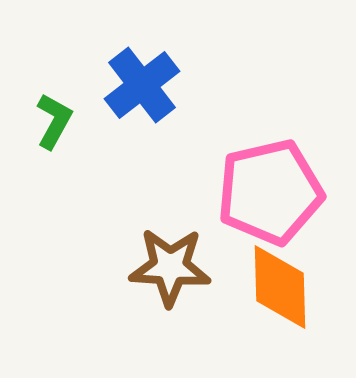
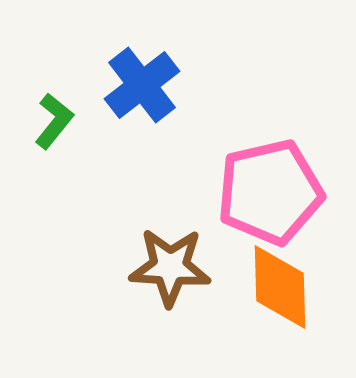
green L-shape: rotated 10 degrees clockwise
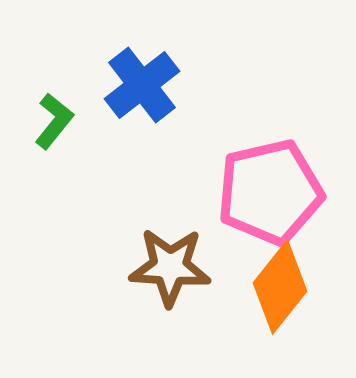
orange diamond: rotated 40 degrees clockwise
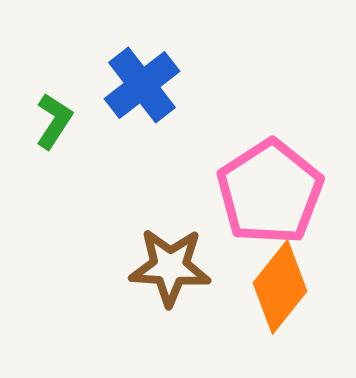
green L-shape: rotated 6 degrees counterclockwise
pink pentagon: rotated 20 degrees counterclockwise
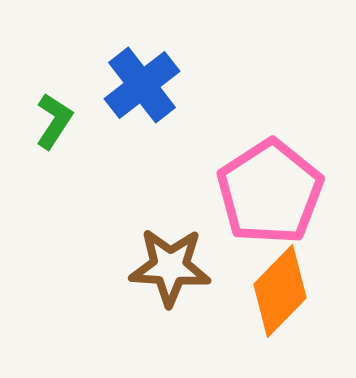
orange diamond: moved 4 px down; rotated 6 degrees clockwise
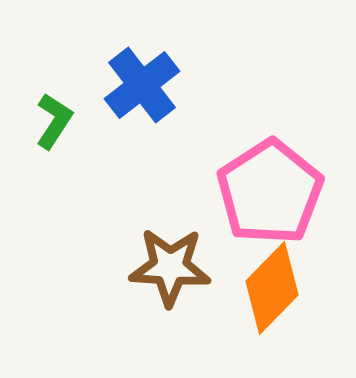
orange diamond: moved 8 px left, 3 px up
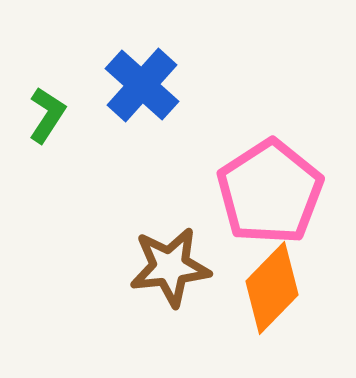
blue cross: rotated 10 degrees counterclockwise
green L-shape: moved 7 px left, 6 px up
brown star: rotated 10 degrees counterclockwise
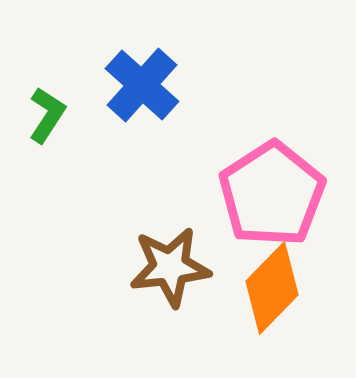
pink pentagon: moved 2 px right, 2 px down
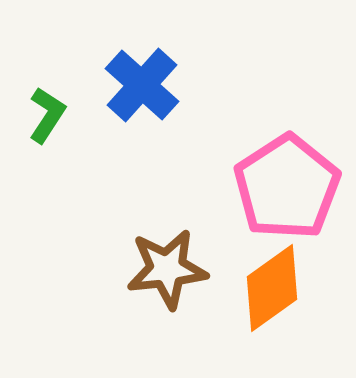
pink pentagon: moved 15 px right, 7 px up
brown star: moved 3 px left, 2 px down
orange diamond: rotated 10 degrees clockwise
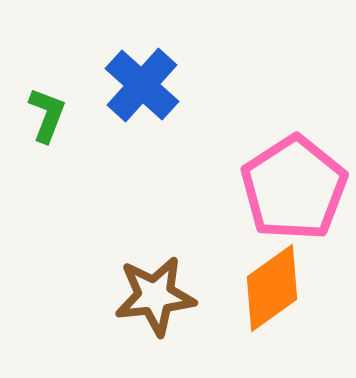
green L-shape: rotated 12 degrees counterclockwise
pink pentagon: moved 7 px right, 1 px down
brown star: moved 12 px left, 27 px down
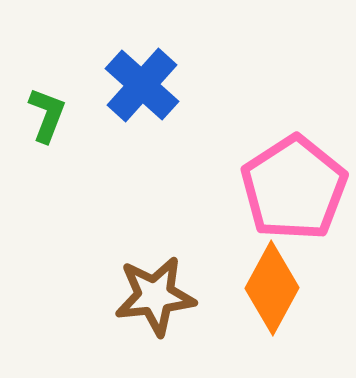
orange diamond: rotated 26 degrees counterclockwise
